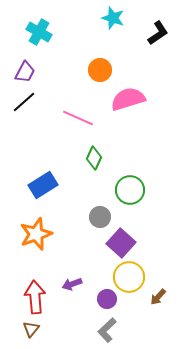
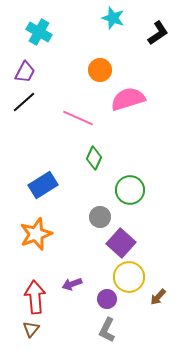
gray L-shape: rotated 20 degrees counterclockwise
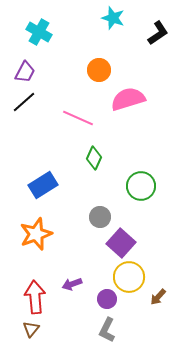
orange circle: moved 1 px left
green circle: moved 11 px right, 4 px up
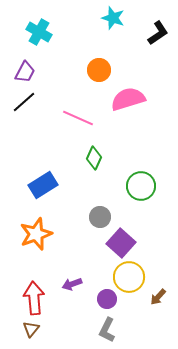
red arrow: moved 1 px left, 1 px down
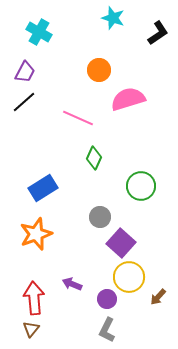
blue rectangle: moved 3 px down
purple arrow: rotated 42 degrees clockwise
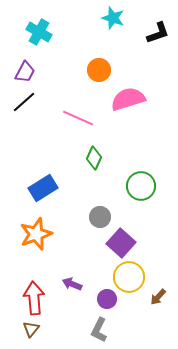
black L-shape: rotated 15 degrees clockwise
gray L-shape: moved 8 px left
